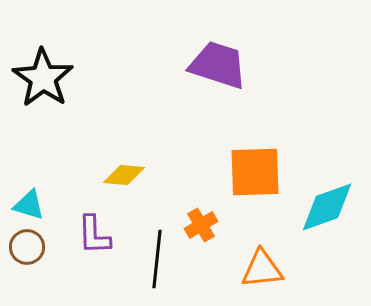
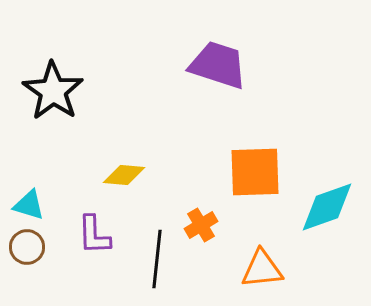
black star: moved 10 px right, 13 px down
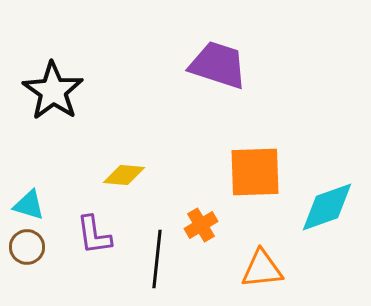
purple L-shape: rotated 6 degrees counterclockwise
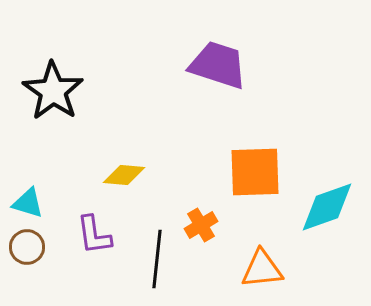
cyan triangle: moved 1 px left, 2 px up
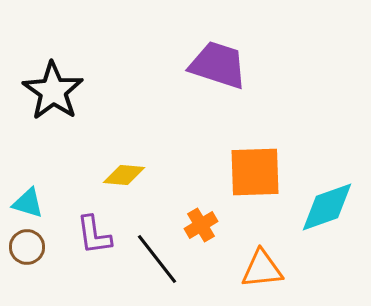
black line: rotated 44 degrees counterclockwise
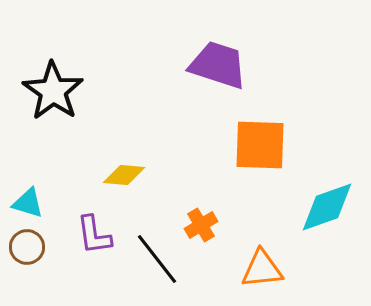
orange square: moved 5 px right, 27 px up; rotated 4 degrees clockwise
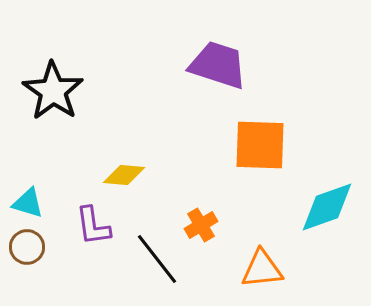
purple L-shape: moved 1 px left, 9 px up
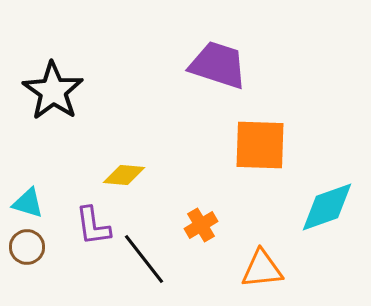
black line: moved 13 px left
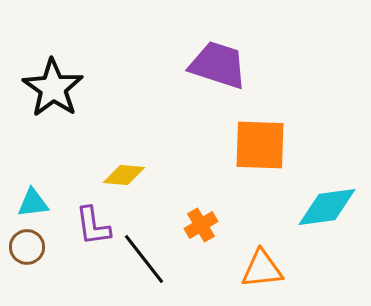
black star: moved 3 px up
cyan triangle: moved 5 px right; rotated 24 degrees counterclockwise
cyan diamond: rotated 12 degrees clockwise
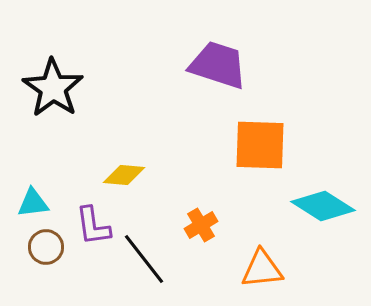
cyan diamond: moved 4 px left, 1 px up; rotated 40 degrees clockwise
brown circle: moved 19 px right
